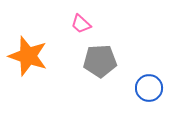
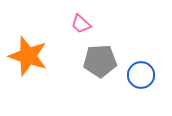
blue circle: moved 8 px left, 13 px up
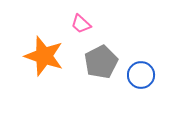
orange star: moved 16 px right
gray pentagon: moved 1 px right, 1 px down; rotated 24 degrees counterclockwise
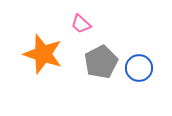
orange star: moved 1 px left, 2 px up
blue circle: moved 2 px left, 7 px up
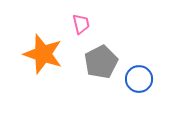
pink trapezoid: rotated 145 degrees counterclockwise
blue circle: moved 11 px down
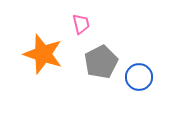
blue circle: moved 2 px up
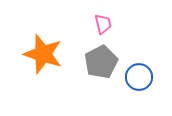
pink trapezoid: moved 22 px right
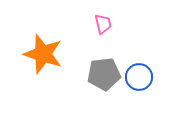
gray pentagon: moved 3 px right, 12 px down; rotated 20 degrees clockwise
